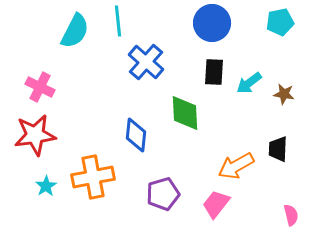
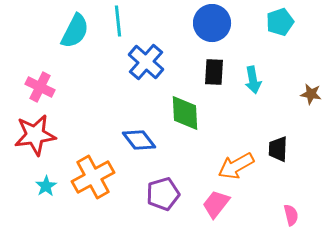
cyan pentagon: rotated 8 degrees counterclockwise
cyan arrow: moved 4 px right, 3 px up; rotated 64 degrees counterclockwise
brown star: moved 27 px right
blue diamond: moved 3 px right, 5 px down; rotated 44 degrees counterclockwise
orange cross: rotated 18 degrees counterclockwise
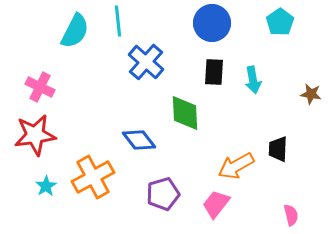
cyan pentagon: rotated 16 degrees counterclockwise
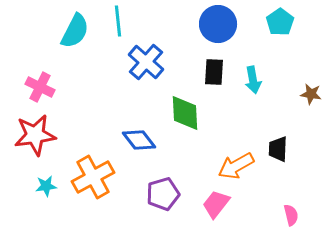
blue circle: moved 6 px right, 1 px down
cyan star: rotated 25 degrees clockwise
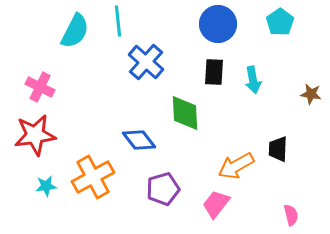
purple pentagon: moved 5 px up
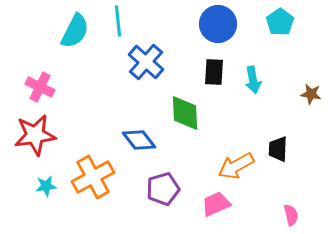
pink trapezoid: rotated 28 degrees clockwise
